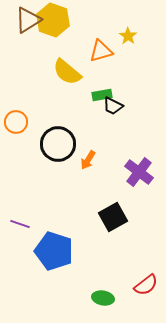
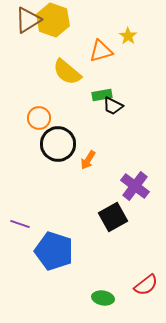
orange circle: moved 23 px right, 4 px up
purple cross: moved 4 px left, 14 px down
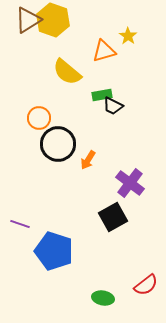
orange triangle: moved 3 px right
purple cross: moved 5 px left, 3 px up
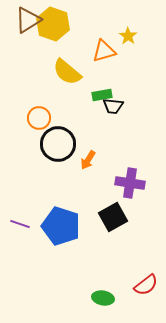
yellow hexagon: moved 4 px down
black trapezoid: rotated 20 degrees counterclockwise
purple cross: rotated 28 degrees counterclockwise
blue pentagon: moved 7 px right, 25 px up
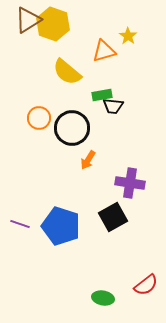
black circle: moved 14 px right, 16 px up
